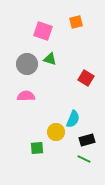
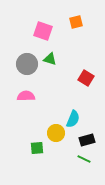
yellow circle: moved 1 px down
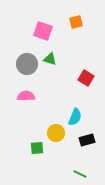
cyan semicircle: moved 2 px right, 2 px up
green line: moved 4 px left, 15 px down
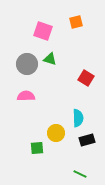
cyan semicircle: moved 3 px right, 1 px down; rotated 24 degrees counterclockwise
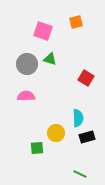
black rectangle: moved 3 px up
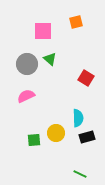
pink square: rotated 18 degrees counterclockwise
green triangle: rotated 24 degrees clockwise
pink semicircle: rotated 24 degrees counterclockwise
green square: moved 3 px left, 8 px up
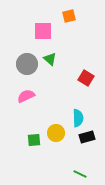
orange square: moved 7 px left, 6 px up
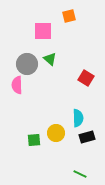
pink semicircle: moved 9 px left, 11 px up; rotated 66 degrees counterclockwise
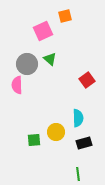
orange square: moved 4 px left
pink square: rotated 24 degrees counterclockwise
red square: moved 1 px right, 2 px down; rotated 21 degrees clockwise
yellow circle: moved 1 px up
black rectangle: moved 3 px left, 6 px down
green line: moved 2 px left; rotated 56 degrees clockwise
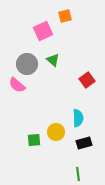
green triangle: moved 3 px right, 1 px down
pink semicircle: rotated 48 degrees counterclockwise
